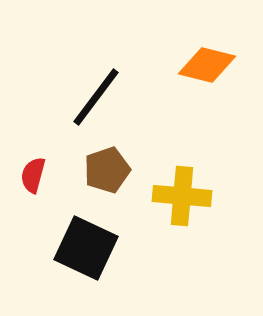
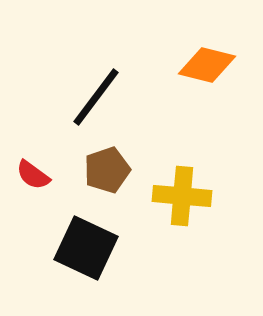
red semicircle: rotated 69 degrees counterclockwise
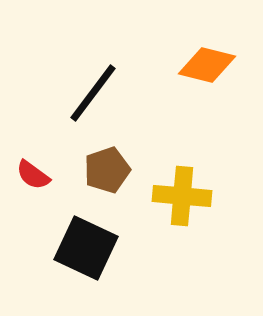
black line: moved 3 px left, 4 px up
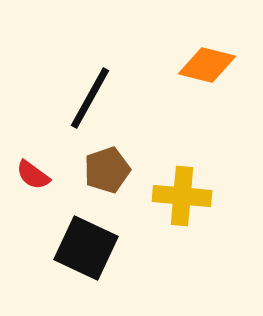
black line: moved 3 px left, 5 px down; rotated 8 degrees counterclockwise
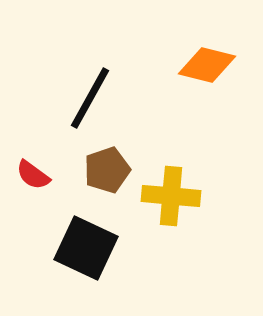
yellow cross: moved 11 px left
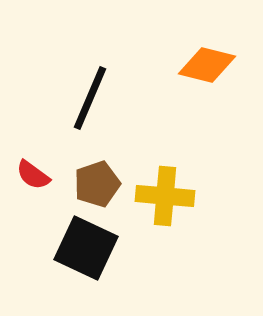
black line: rotated 6 degrees counterclockwise
brown pentagon: moved 10 px left, 14 px down
yellow cross: moved 6 px left
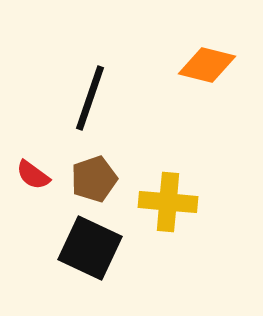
black line: rotated 4 degrees counterclockwise
brown pentagon: moved 3 px left, 5 px up
yellow cross: moved 3 px right, 6 px down
black square: moved 4 px right
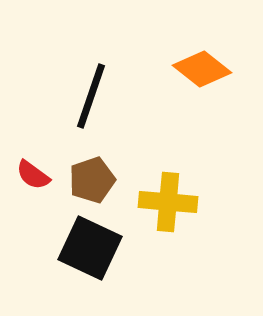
orange diamond: moved 5 px left, 4 px down; rotated 24 degrees clockwise
black line: moved 1 px right, 2 px up
brown pentagon: moved 2 px left, 1 px down
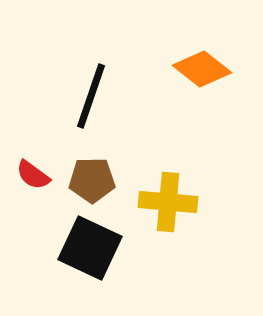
brown pentagon: rotated 18 degrees clockwise
